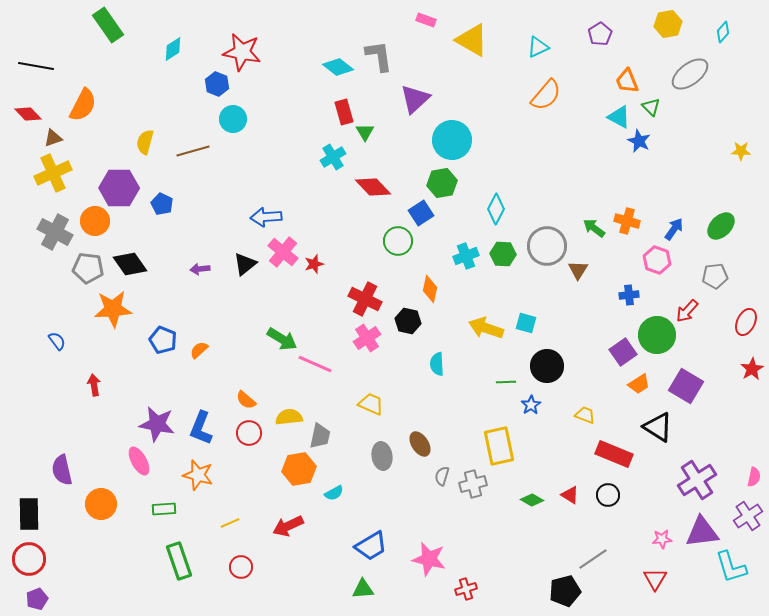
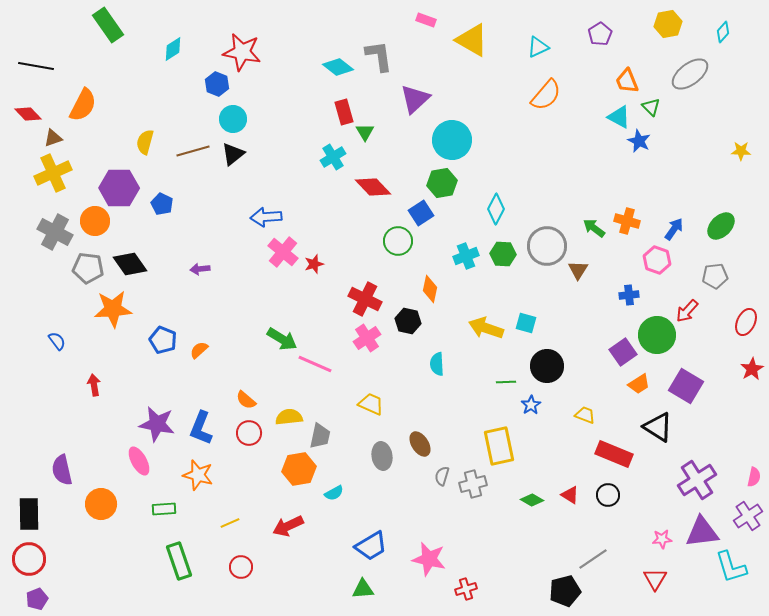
black triangle at (245, 264): moved 12 px left, 110 px up
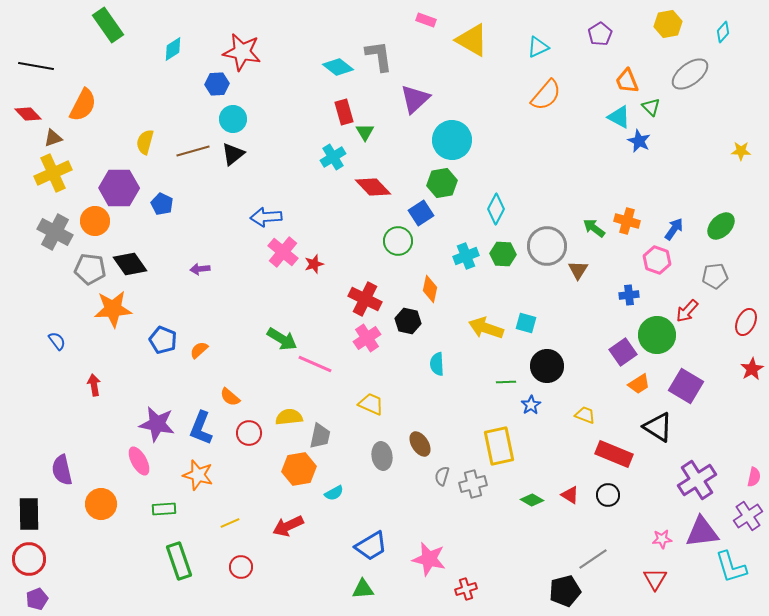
blue hexagon at (217, 84): rotated 25 degrees counterclockwise
gray pentagon at (88, 268): moved 2 px right, 1 px down
orange semicircle at (246, 400): moved 16 px left, 3 px up
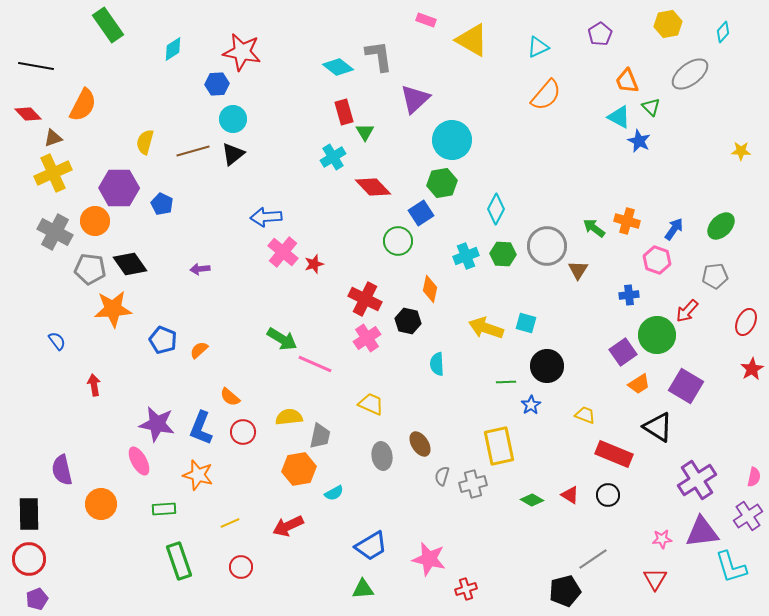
red circle at (249, 433): moved 6 px left, 1 px up
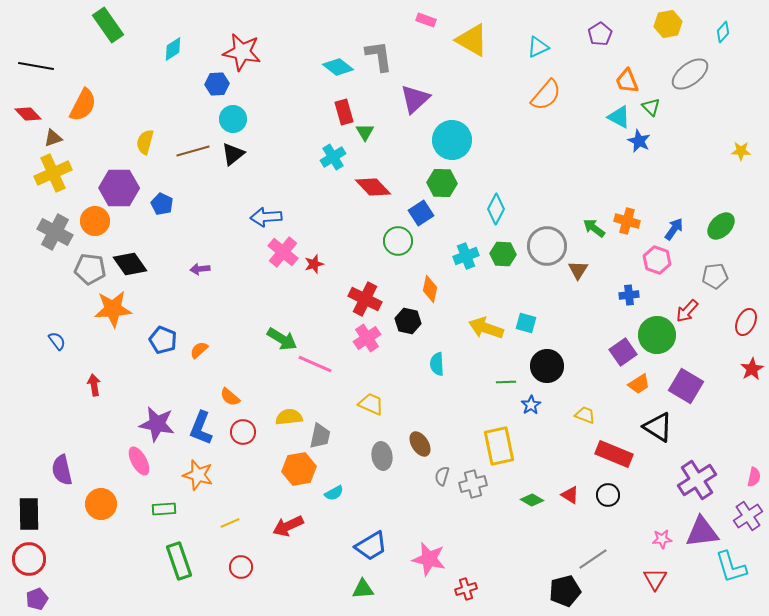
green hexagon at (442, 183): rotated 12 degrees clockwise
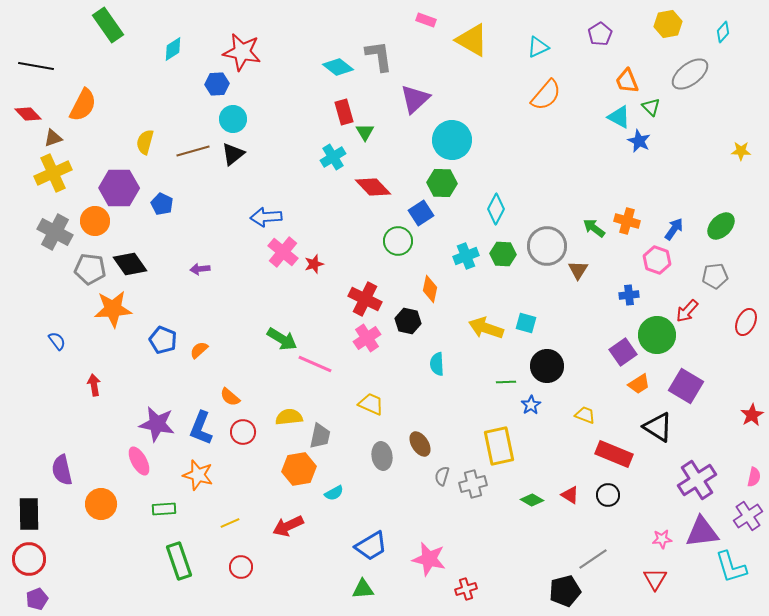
red star at (752, 369): moved 46 px down
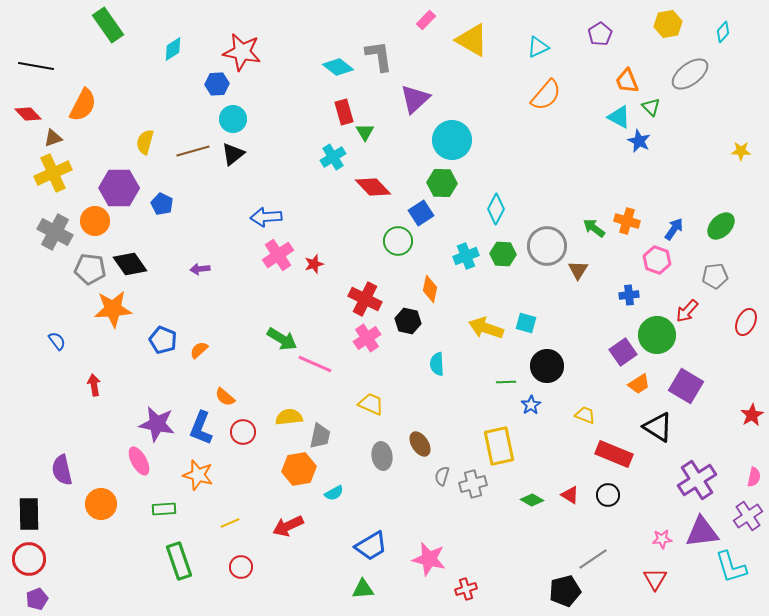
pink rectangle at (426, 20): rotated 66 degrees counterclockwise
pink cross at (283, 252): moved 5 px left, 3 px down; rotated 16 degrees clockwise
orange semicircle at (230, 397): moved 5 px left
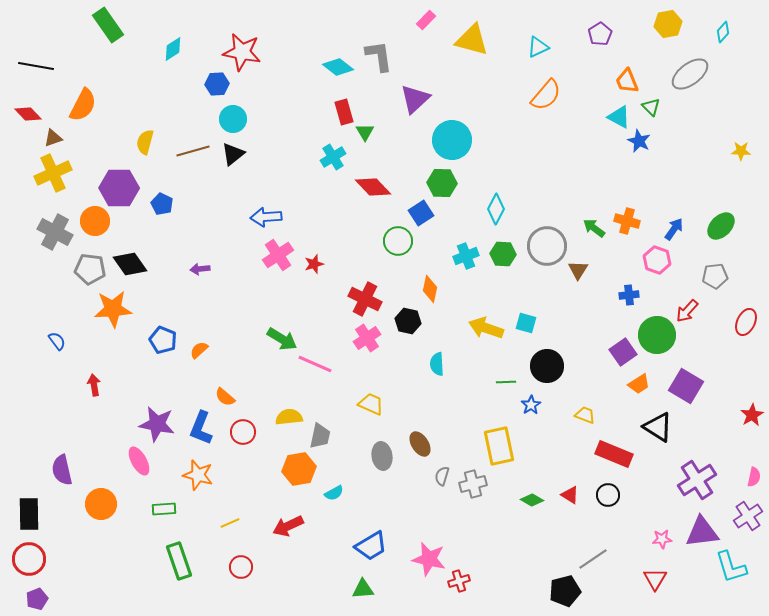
yellow triangle at (472, 40): rotated 15 degrees counterclockwise
red cross at (466, 589): moved 7 px left, 8 px up
